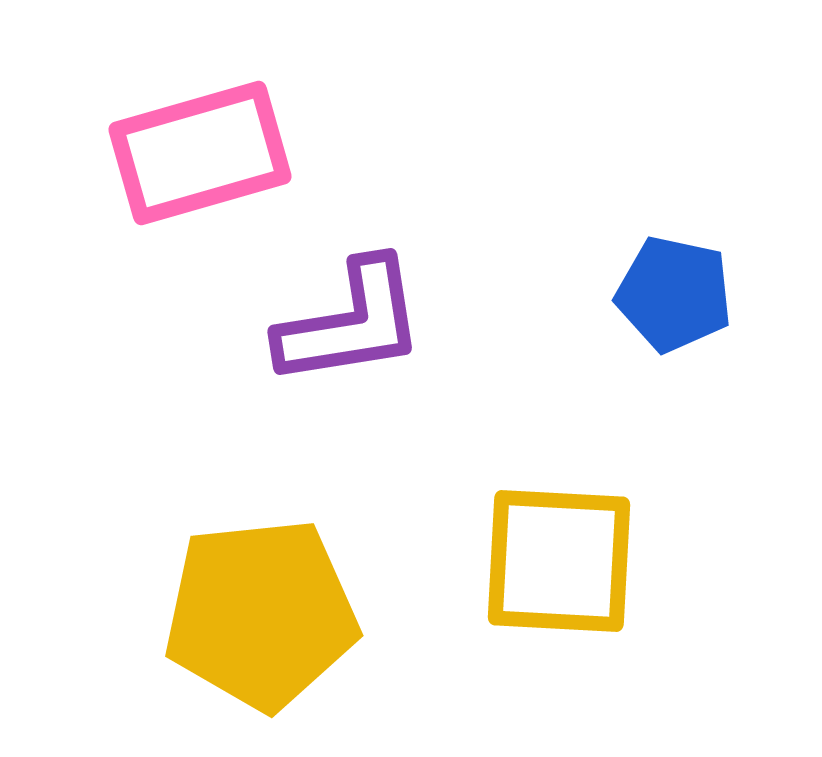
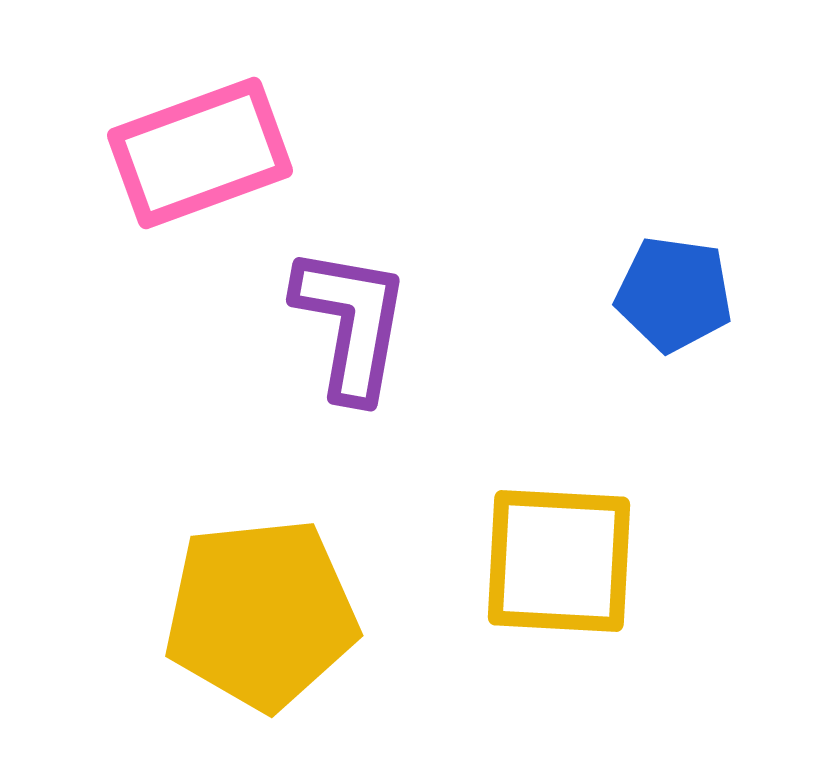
pink rectangle: rotated 4 degrees counterclockwise
blue pentagon: rotated 4 degrees counterclockwise
purple L-shape: rotated 71 degrees counterclockwise
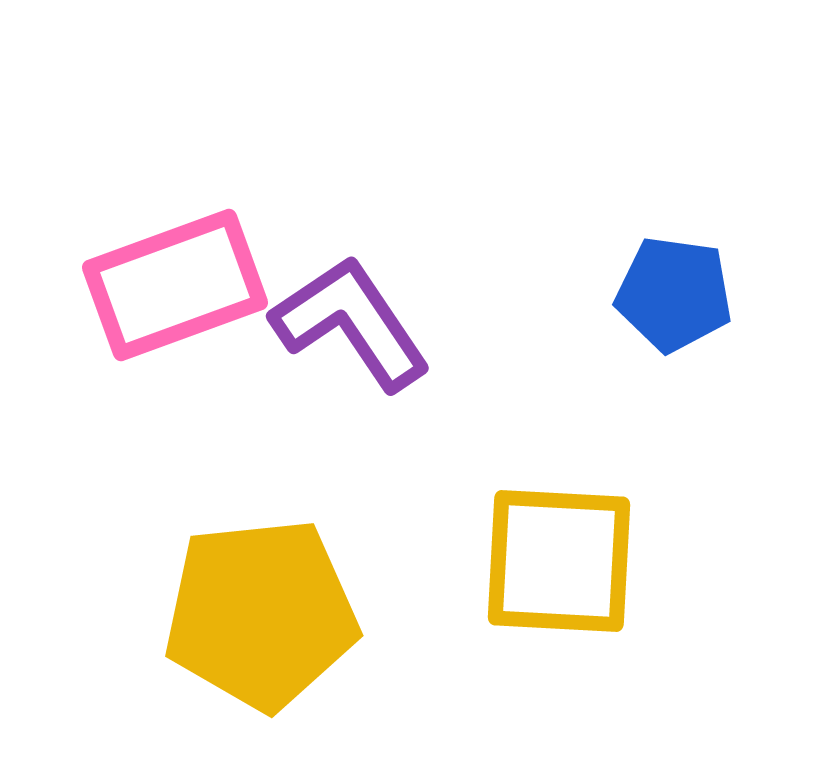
pink rectangle: moved 25 px left, 132 px down
purple L-shape: rotated 44 degrees counterclockwise
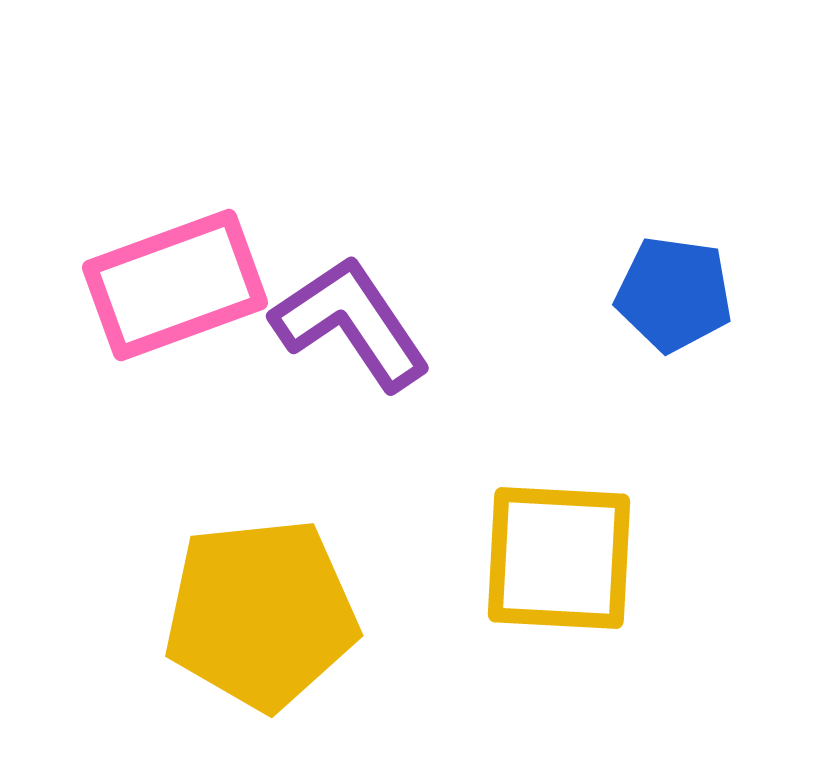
yellow square: moved 3 px up
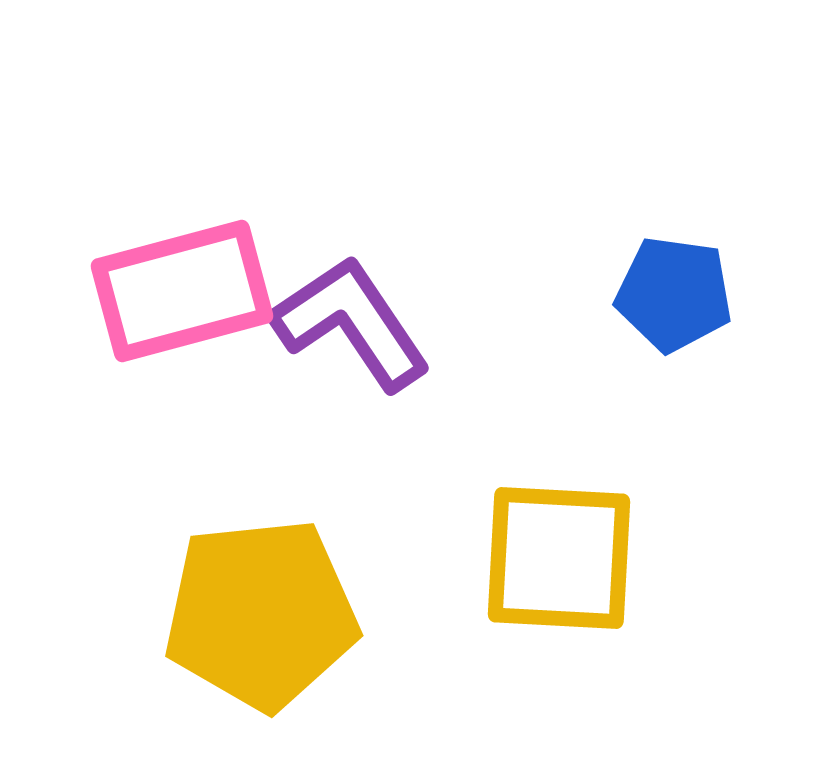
pink rectangle: moved 7 px right, 6 px down; rotated 5 degrees clockwise
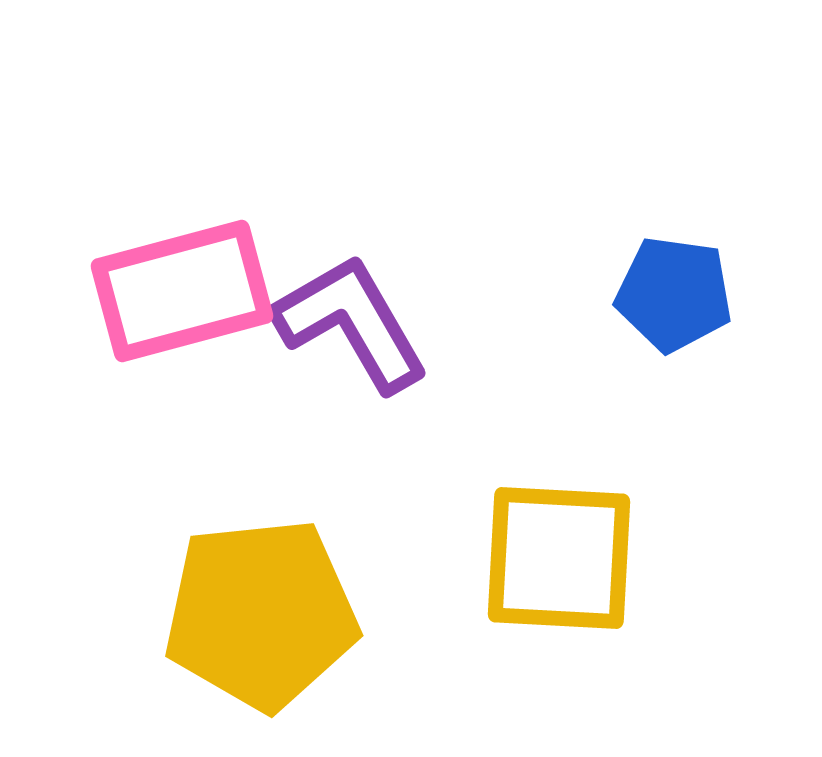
purple L-shape: rotated 4 degrees clockwise
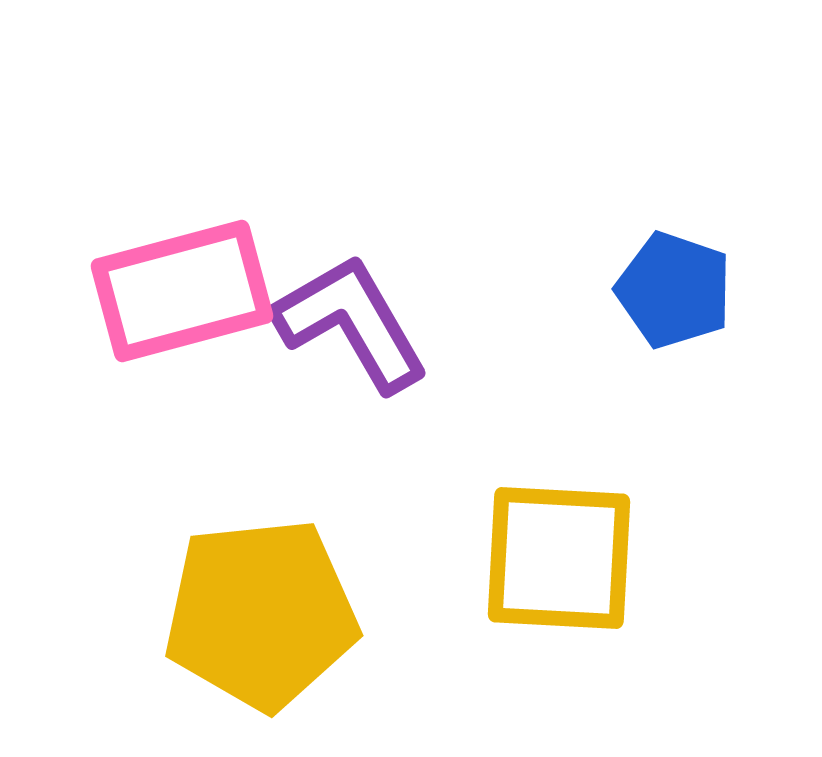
blue pentagon: moved 4 px up; rotated 11 degrees clockwise
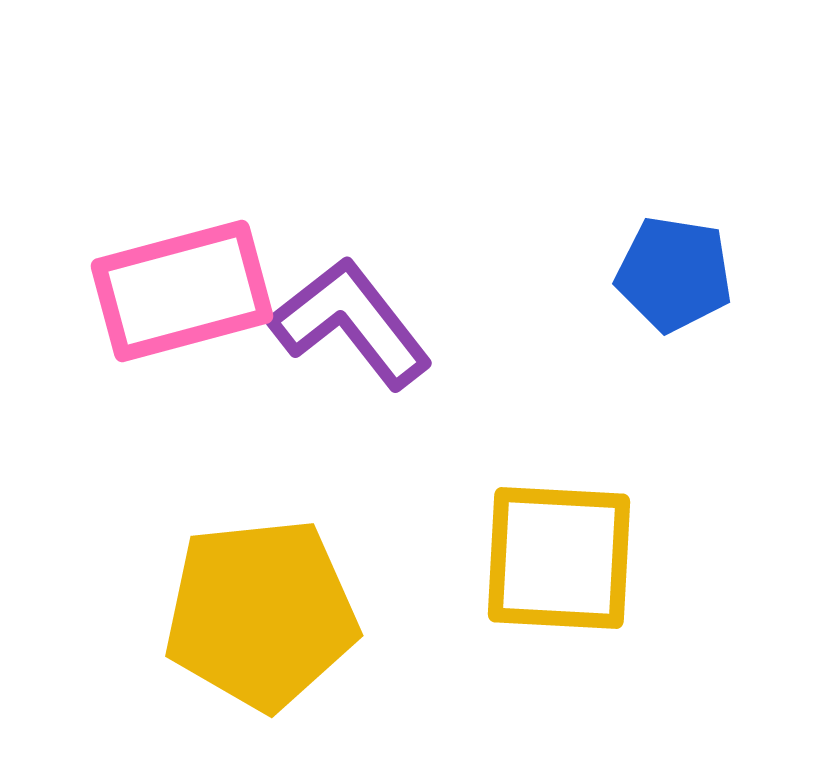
blue pentagon: moved 16 px up; rotated 10 degrees counterclockwise
purple L-shape: rotated 8 degrees counterclockwise
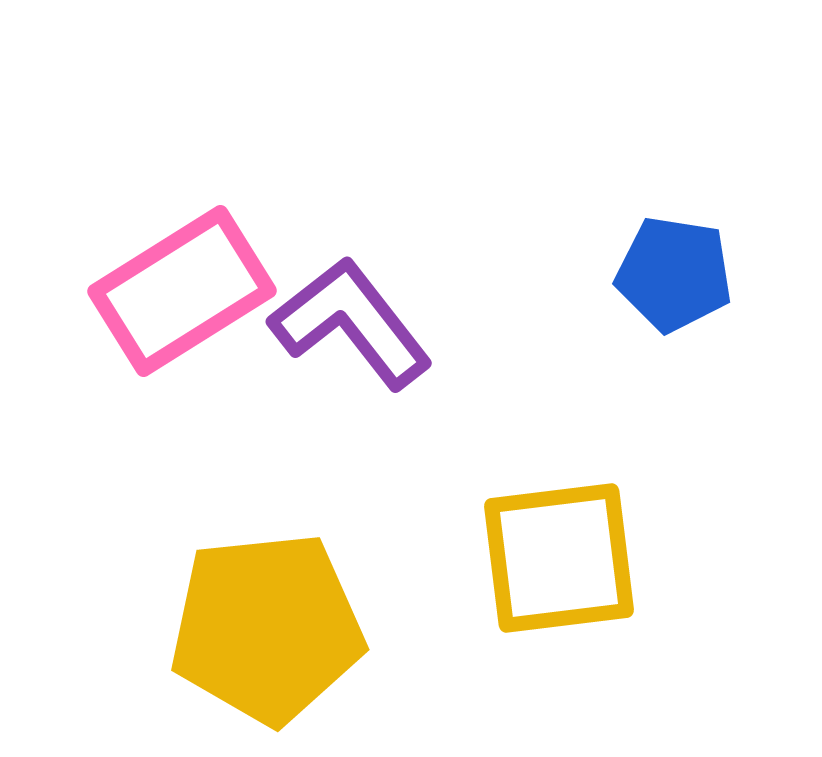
pink rectangle: rotated 17 degrees counterclockwise
yellow square: rotated 10 degrees counterclockwise
yellow pentagon: moved 6 px right, 14 px down
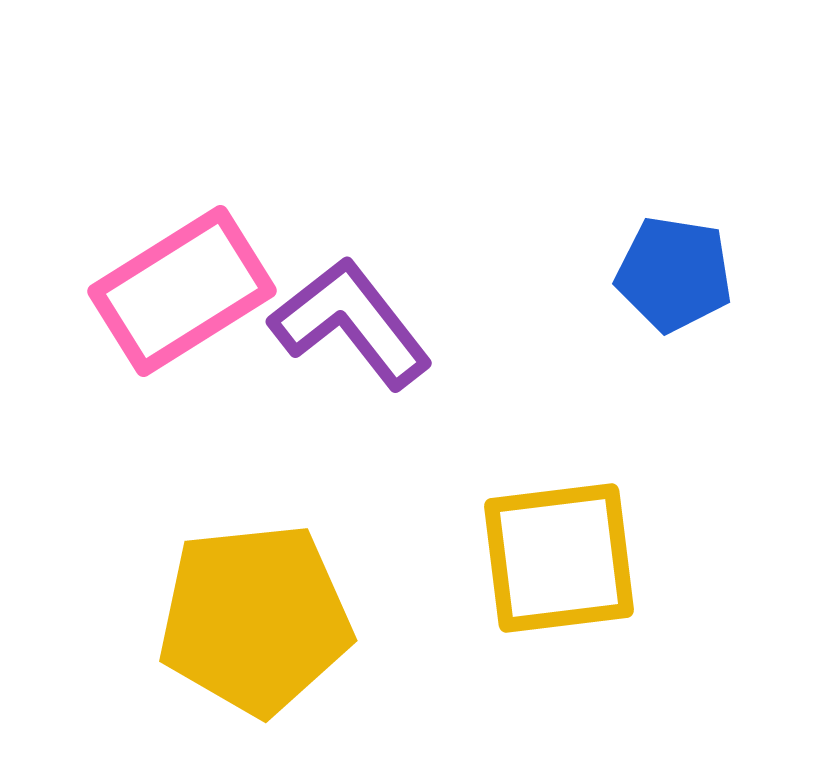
yellow pentagon: moved 12 px left, 9 px up
